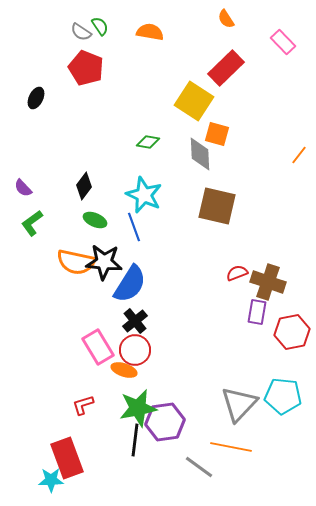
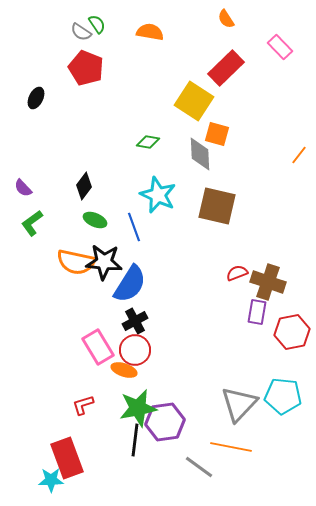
green semicircle at (100, 26): moved 3 px left, 2 px up
pink rectangle at (283, 42): moved 3 px left, 5 px down
cyan star at (144, 195): moved 14 px right
black cross at (135, 321): rotated 10 degrees clockwise
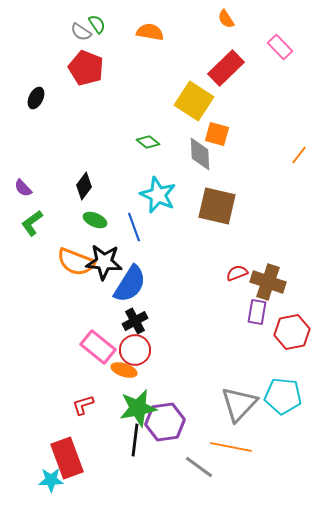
green diamond at (148, 142): rotated 30 degrees clockwise
orange semicircle at (76, 262): rotated 9 degrees clockwise
pink rectangle at (98, 347): rotated 20 degrees counterclockwise
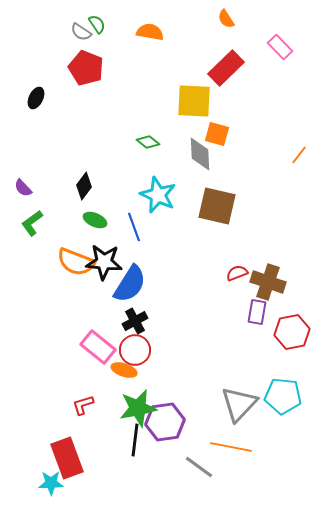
yellow square at (194, 101): rotated 30 degrees counterclockwise
cyan star at (51, 480): moved 3 px down
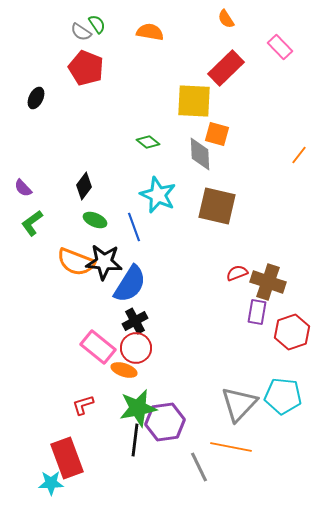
red hexagon at (292, 332): rotated 8 degrees counterclockwise
red circle at (135, 350): moved 1 px right, 2 px up
gray line at (199, 467): rotated 28 degrees clockwise
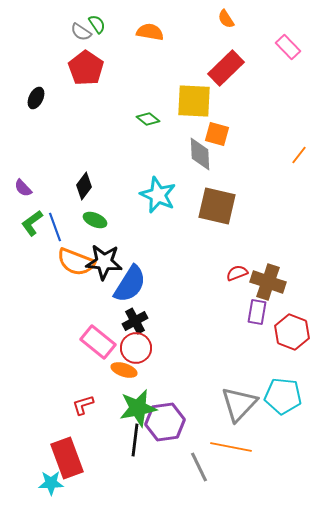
pink rectangle at (280, 47): moved 8 px right
red pentagon at (86, 68): rotated 12 degrees clockwise
green diamond at (148, 142): moved 23 px up
blue line at (134, 227): moved 79 px left
red hexagon at (292, 332): rotated 20 degrees counterclockwise
pink rectangle at (98, 347): moved 5 px up
